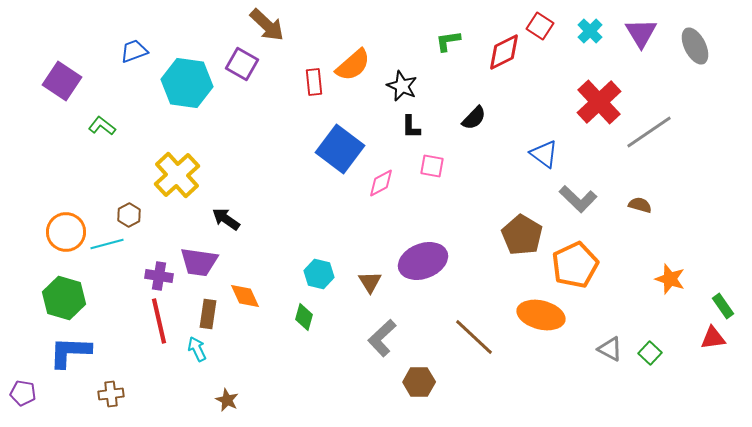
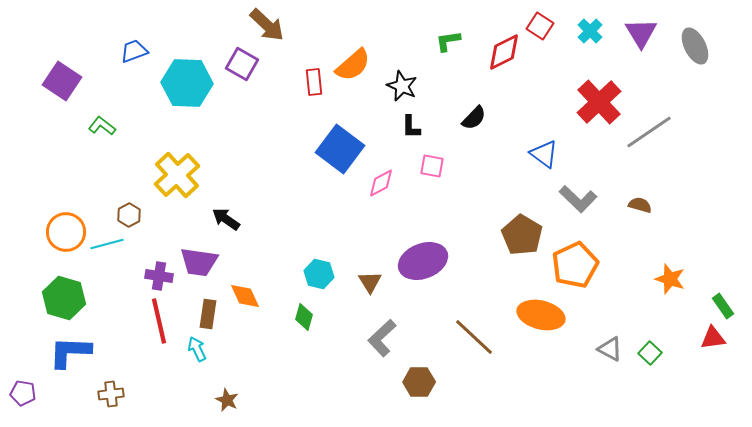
cyan hexagon at (187, 83): rotated 6 degrees counterclockwise
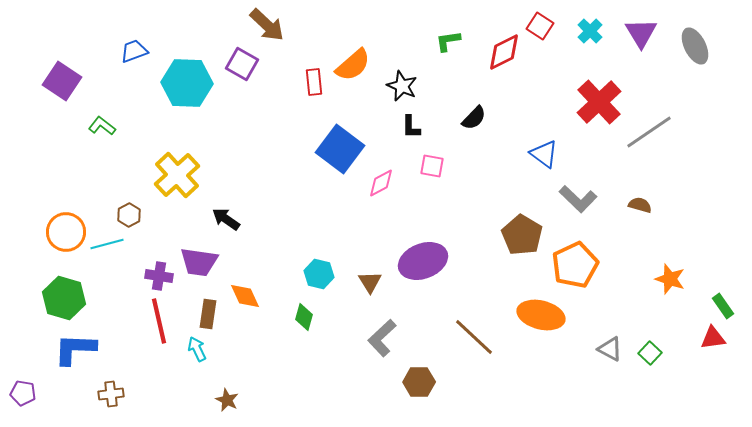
blue L-shape at (70, 352): moved 5 px right, 3 px up
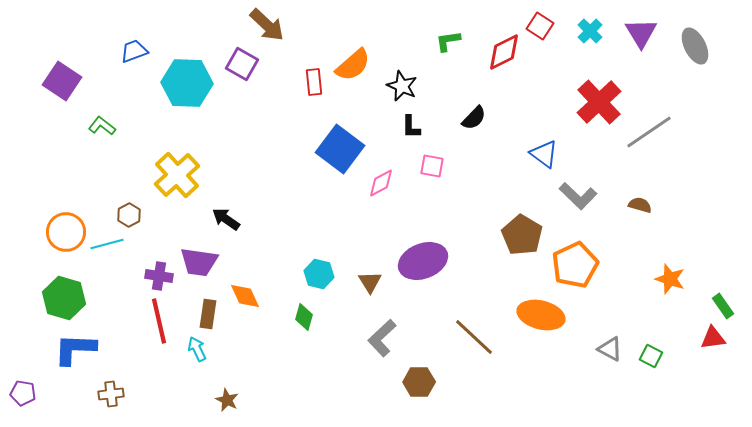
gray L-shape at (578, 199): moved 3 px up
green square at (650, 353): moved 1 px right, 3 px down; rotated 15 degrees counterclockwise
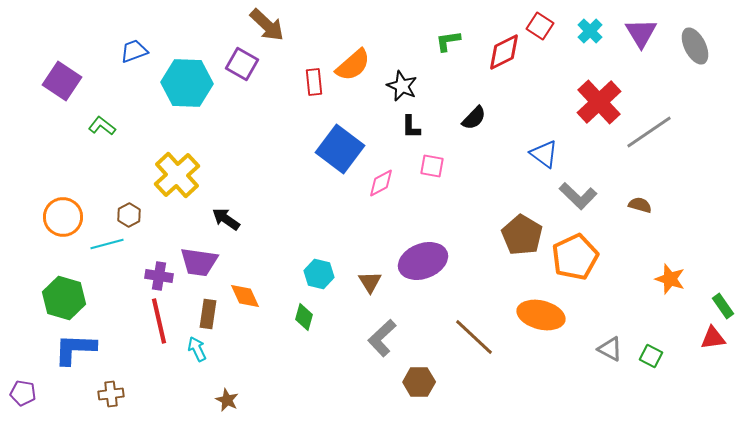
orange circle at (66, 232): moved 3 px left, 15 px up
orange pentagon at (575, 265): moved 8 px up
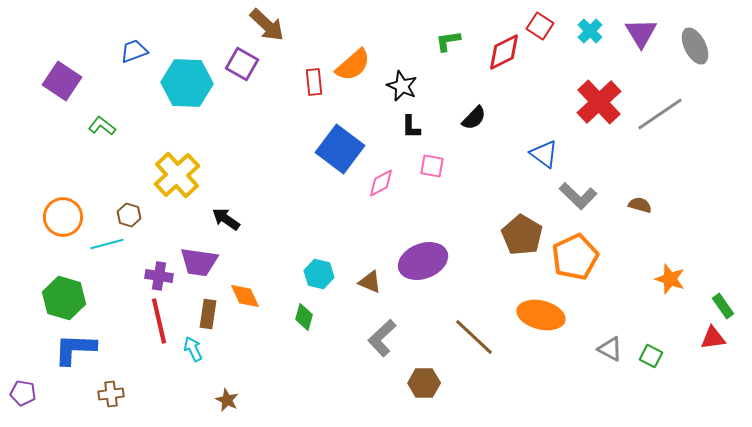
gray line at (649, 132): moved 11 px right, 18 px up
brown hexagon at (129, 215): rotated 15 degrees counterclockwise
brown triangle at (370, 282): rotated 35 degrees counterclockwise
cyan arrow at (197, 349): moved 4 px left
brown hexagon at (419, 382): moved 5 px right, 1 px down
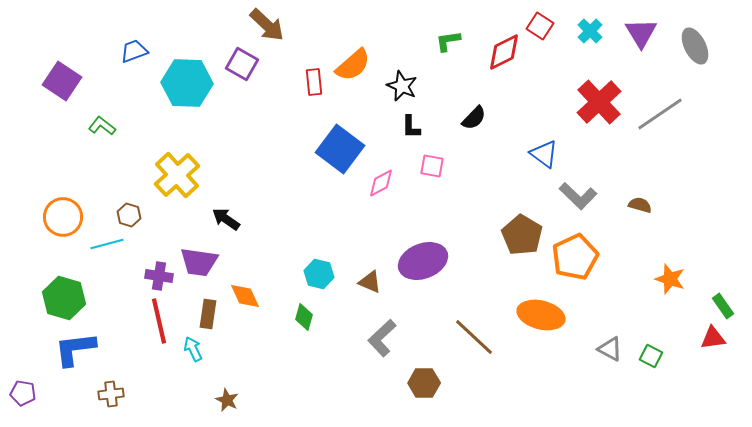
blue L-shape at (75, 349): rotated 9 degrees counterclockwise
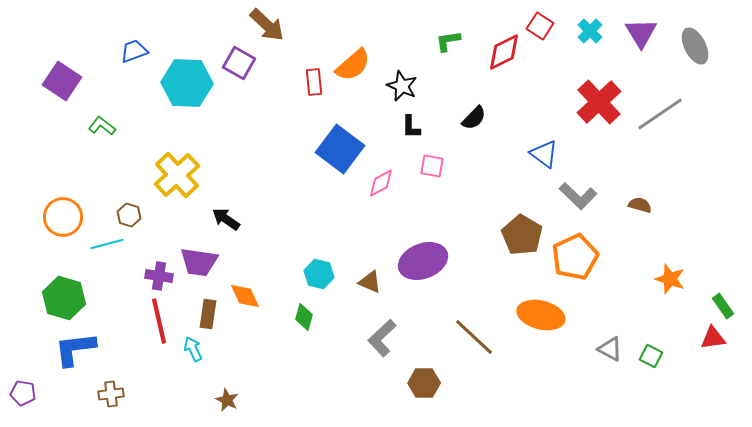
purple square at (242, 64): moved 3 px left, 1 px up
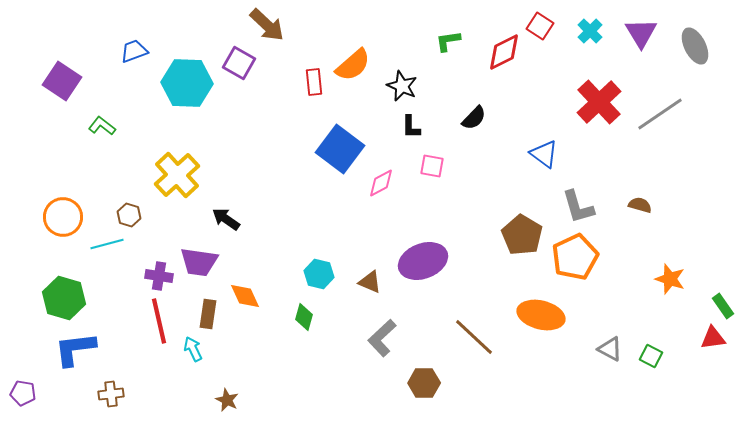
gray L-shape at (578, 196): moved 11 px down; rotated 30 degrees clockwise
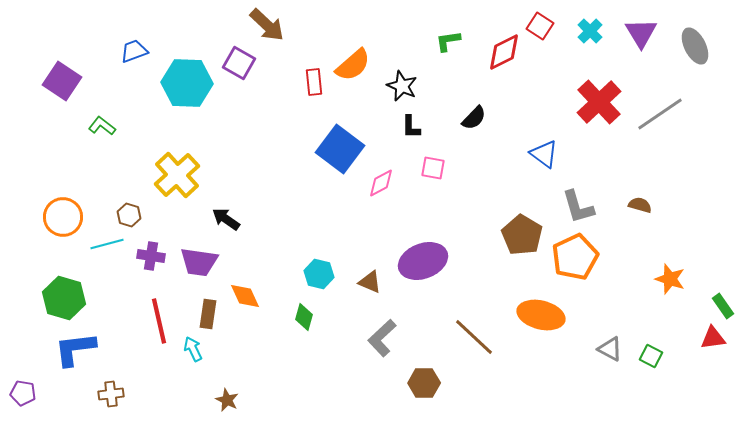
pink square at (432, 166): moved 1 px right, 2 px down
purple cross at (159, 276): moved 8 px left, 20 px up
